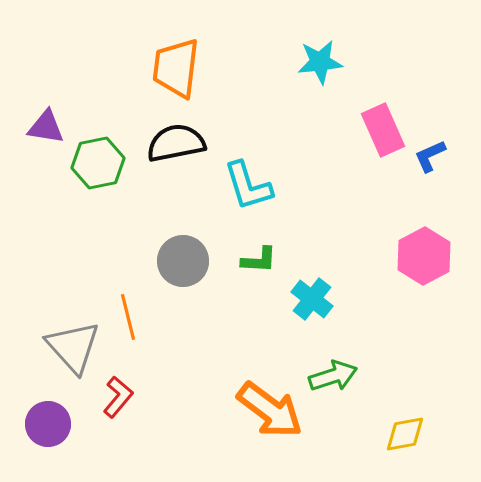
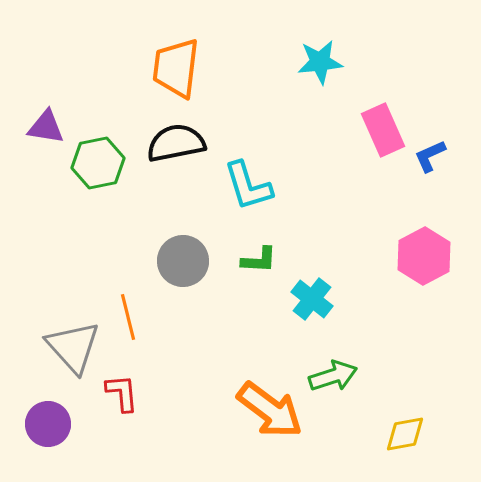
red L-shape: moved 4 px right, 4 px up; rotated 45 degrees counterclockwise
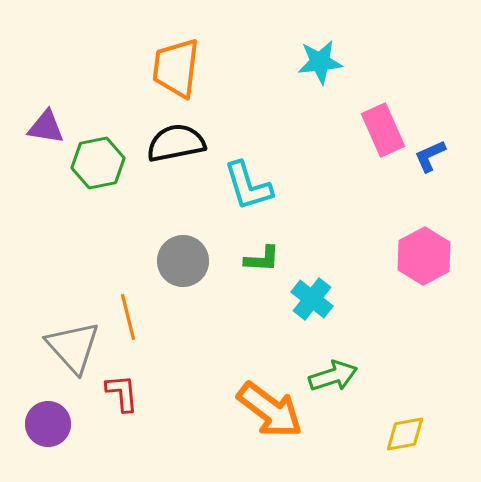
green L-shape: moved 3 px right, 1 px up
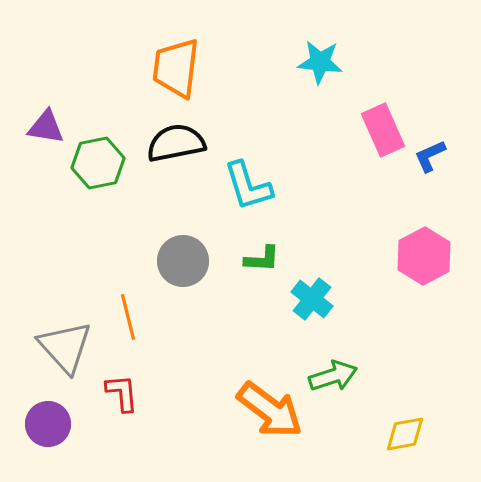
cyan star: rotated 12 degrees clockwise
gray triangle: moved 8 px left
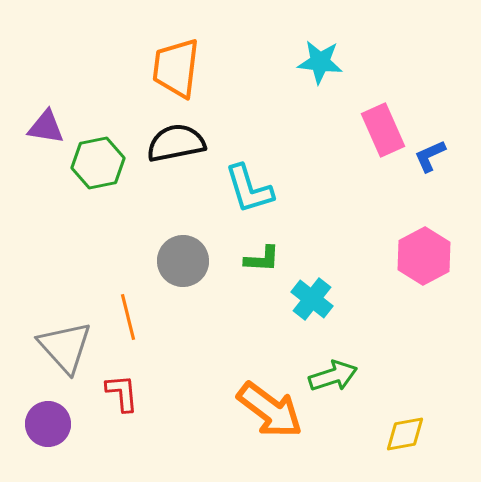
cyan L-shape: moved 1 px right, 3 px down
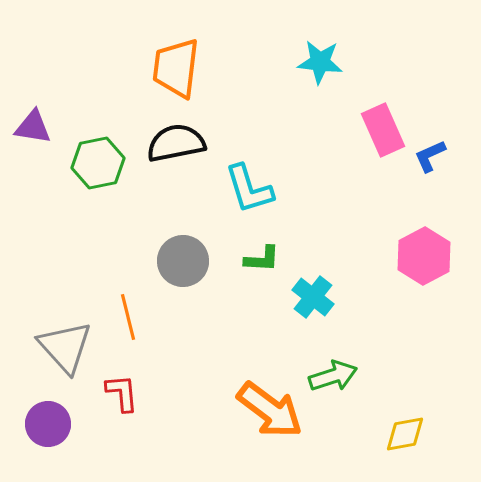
purple triangle: moved 13 px left
cyan cross: moved 1 px right, 2 px up
